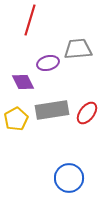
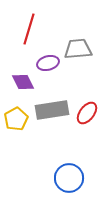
red line: moved 1 px left, 9 px down
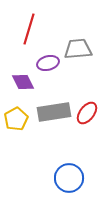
gray rectangle: moved 2 px right, 2 px down
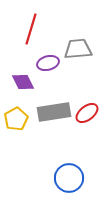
red line: moved 2 px right
red ellipse: rotated 15 degrees clockwise
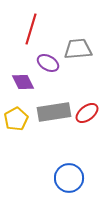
purple ellipse: rotated 45 degrees clockwise
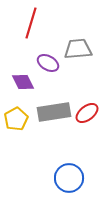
red line: moved 6 px up
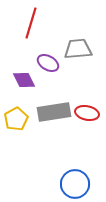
purple diamond: moved 1 px right, 2 px up
red ellipse: rotated 50 degrees clockwise
blue circle: moved 6 px right, 6 px down
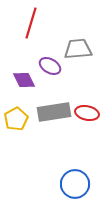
purple ellipse: moved 2 px right, 3 px down
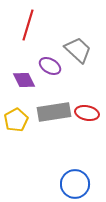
red line: moved 3 px left, 2 px down
gray trapezoid: moved 1 px down; rotated 48 degrees clockwise
yellow pentagon: moved 1 px down
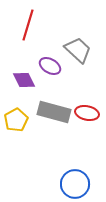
gray rectangle: rotated 24 degrees clockwise
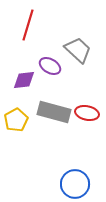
purple diamond: rotated 70 degrees counterclockwise
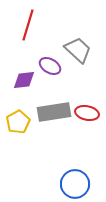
gray rectangle: rotated 24 degrees counterclockwise
yellow pentagon: moved 2 px right, 2 px down
